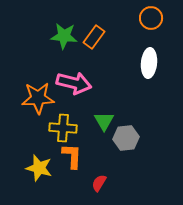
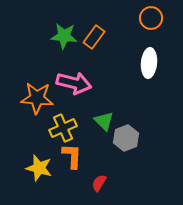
orange star: moved 1 px left; rotated 8 degrees clockwise
green triangle: rotated 15 degrees counterclockwise
yellow cross: rotated 28 degrees counterclockwise
gray hexagon: rotated 15 degrees counterclockwise
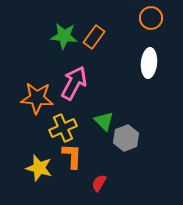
pink arrow: rotated 76 degrees counterclockwise
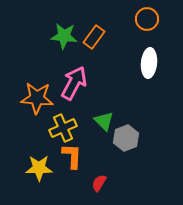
orange circle: moved 4 px left, 1 px down
yellow star: rotated 16 degrees counterclockwise
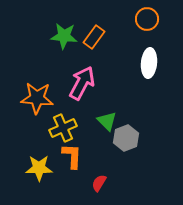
pink arrow: moved 8 px right
green triangle: moved 3 px right
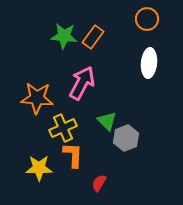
orange rectangle: moved 1 px left
orange L-shape: moved 1 px right, 1 px up
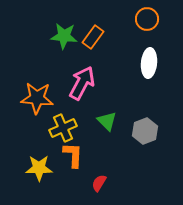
gray hexagon: moved 19 px right, 7 px up
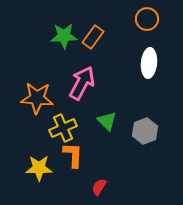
green star: rotated 8 degrees counterclockwise
red semicircle: moved 4 px down
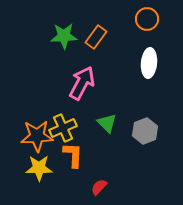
orange rectangle: moved 3 px right
orange star: moved 38 px down; rotated 8 degrees counterclockwise
green triangle: moved 2 px down
red semicircle: rotated 12 degrees clockwise
